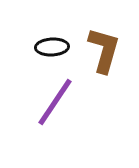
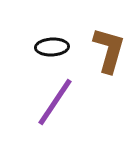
brown L-shape: moved 5 px right
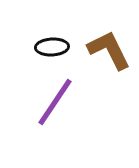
brown L-shape: rotated 42 degrees counterclockwise
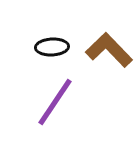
brown L-shape: rotated 18 degrees counterclockwise
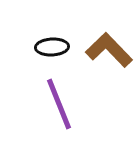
purple line: moved 4 px right, 2 px down; rotated 56 degrees counterclockwise
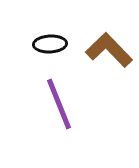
black ellipse: moved 2 px left, 3 px up
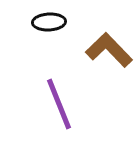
black ellipse: moved 1 px left, 22 px up
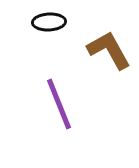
brown L-shape: rotated 15 degrees clockwise
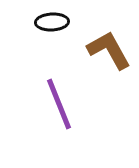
black ellipse: moved 3 px right
